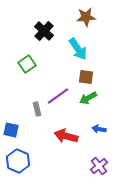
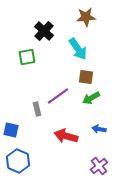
green square: moved 7 px up; rotated 24 degrees clockwise
green arrow: moved 3 px right
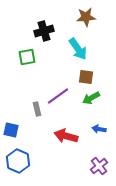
black cross: rotated 30 degrees clockwise
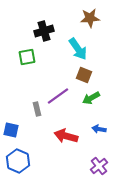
brown star: moved 4 px right, 1 px down
brown square: moved 2 px left, 2 px up; rotated 14 degrees clockwise
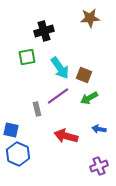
cyan arrow: moved 18 px left, 19 px down
green arrow: moved 2 px left
blue hexagon: moved 7 px up
purple cross: rotated 18 degrees clockwise
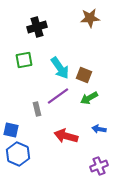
black cross: moved 7 px left, 4 px up
green square: moved 3 px left, 3 px down
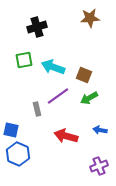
cyan arrow: moved 7 px left, 1 px up; rotated 145 degrees clockwise
blue arrow: moved 1 px right, 1 px down
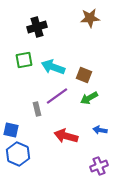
purple line: moved 1 px left
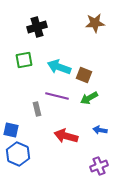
brown star: moved 5 px right, 5 px down
cyan arrow: moved 6 px right
purple line: rotated 50 degrees clockwise
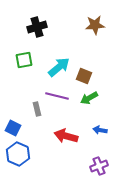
brown star: moved 2 px down
cyan arrow: rotated 120 degrees clockwise
brown square: moved 1 px down
blue square: moved 2 px right, 2 px up; rotated 14 degrees clockwise
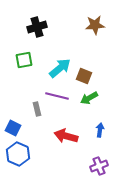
cyan arrow: moved 1 px right, 1 px down
blue arrow: rotated 88 degrees clockwise
